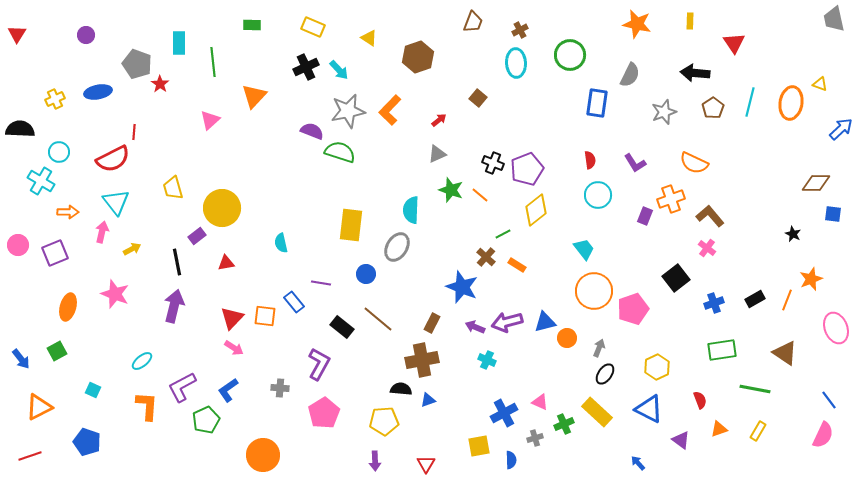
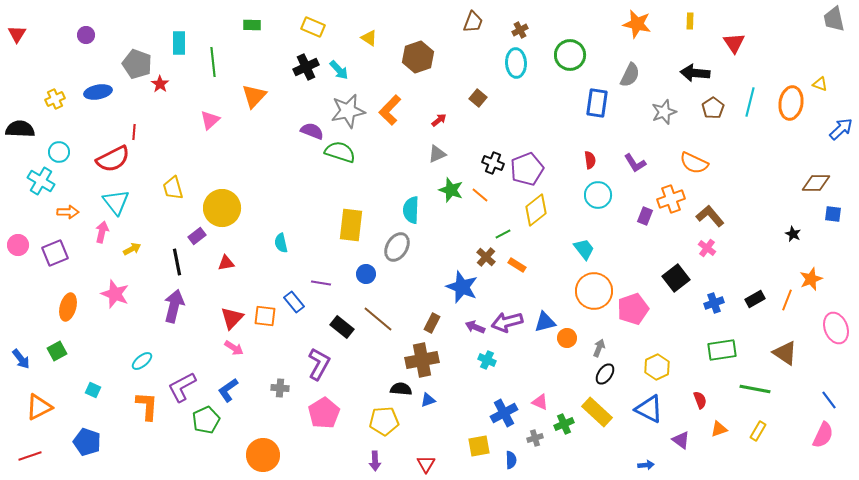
blue arrow at (638, 463): moved 8 px right, 2 px down; rotated 126 degrees clockwise
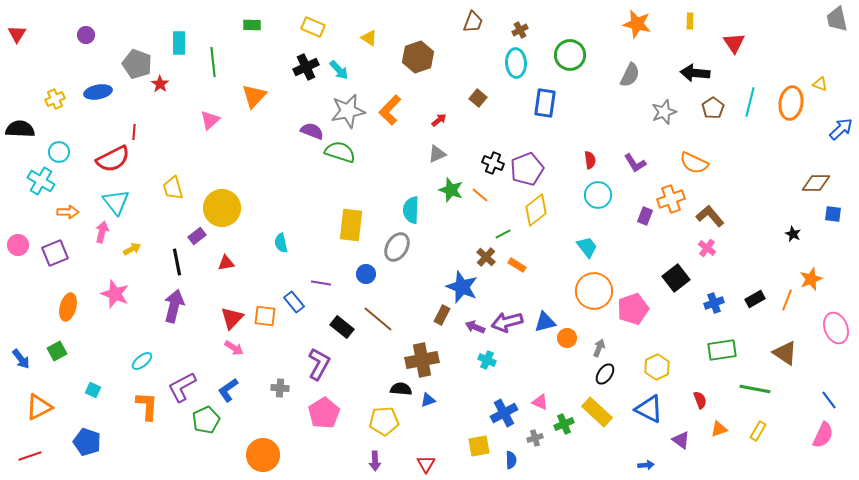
gray trapezoid at (834, 19): moved 3 px right
blue rectangle at (597, 103): moved 52 px left
cyan trapezoid at (584, 249): moved 3 px right, 2 px up
brown rectangle at (432, 323): moved 10 px right, 8 px up
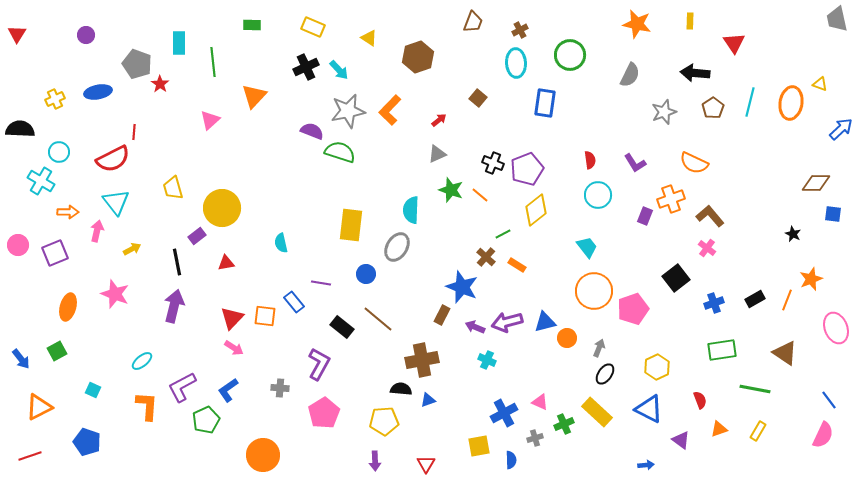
pink arrow at (102, 232): moved 5 px left, 1 px up
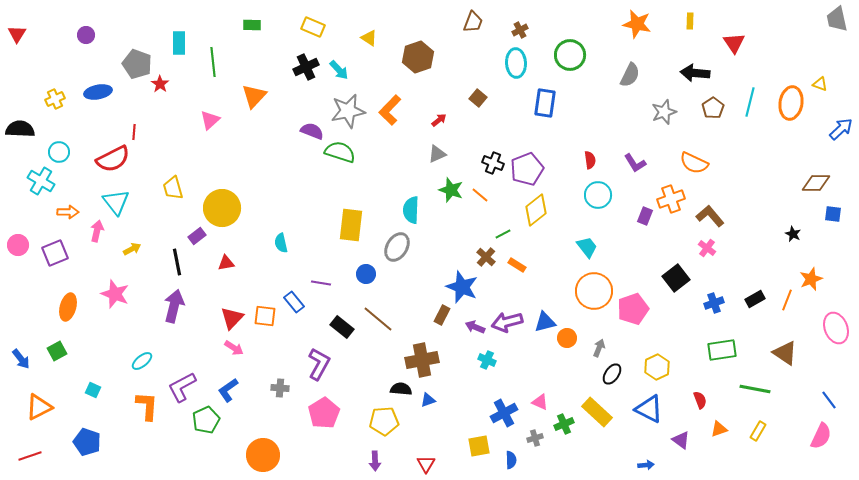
black ellipse at (605, 374): moved 7 px right
pink semicircle at (823, 435): moved 2 px left, 1 px down
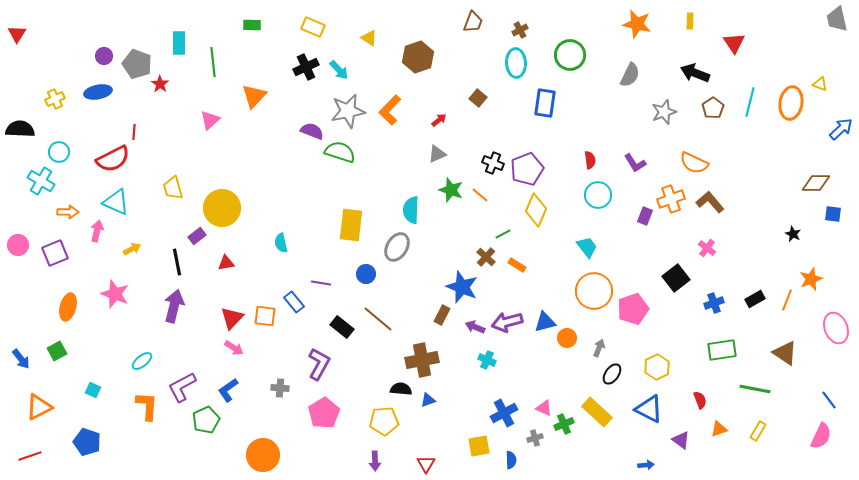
purple circle at (86, 35): moved 18 px right, 21 px down
black arrow at (695, 73): rotated 16 degrees clockwise
cyan triangle at (116, 202): rotated 28 degrees counterclockwise
yellow diamond at (536, 210): rotated 28 degrees counterclockwise
brown L-shape at (710, 216): moved 14 px up
pink triangle at (540, 402): moved 4 px right, 6 px down
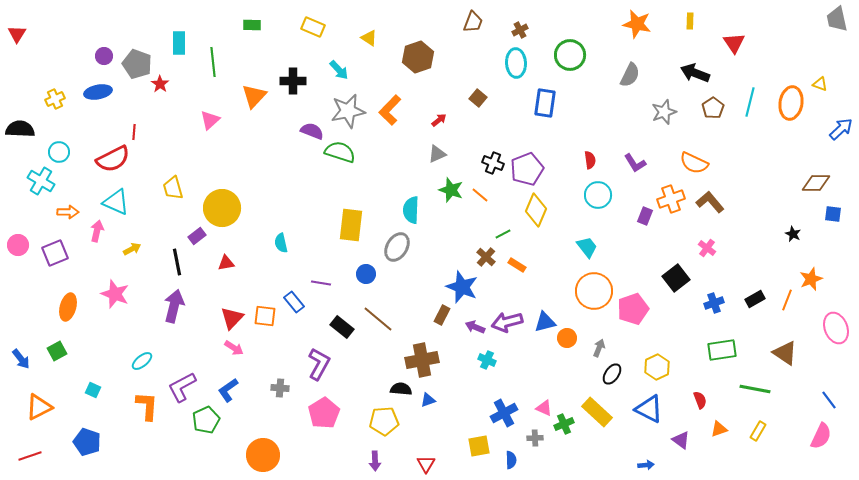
black cross at (306, 67): moved 13 px left, 14 px down; rotated 25 degrees clockwise
gray cross at (535, 438): rotated 14 degrees clockwise
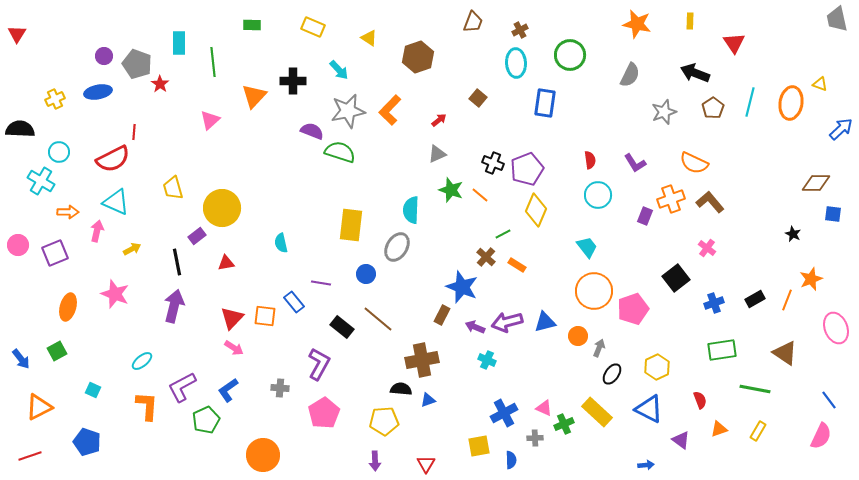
orange circle at (567, 338): moved 11 px right, 2 px up
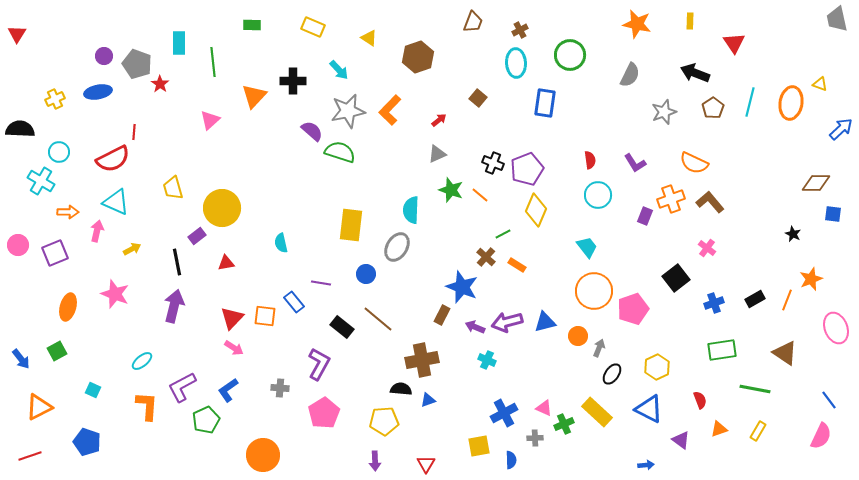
purple semicircle at (312, 131): rotated 20 degrees clockwise
